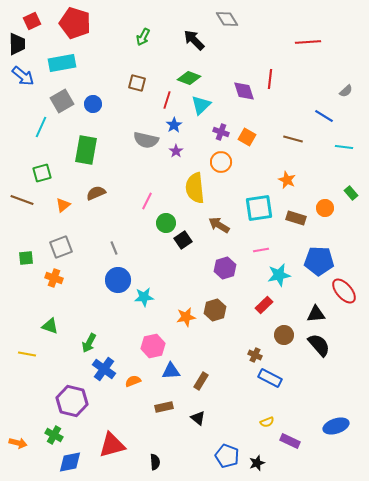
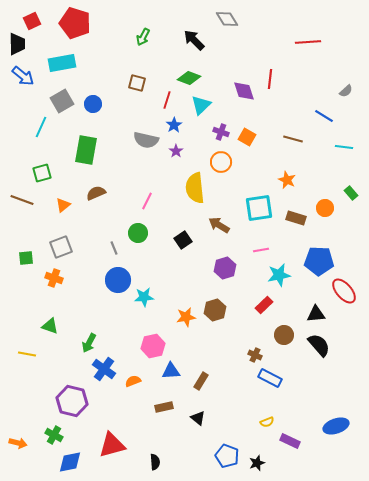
green circle at (166, 223): moved 28 px left, 10 px down
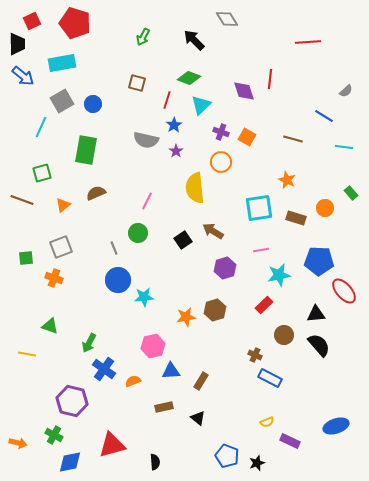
brown arrow at (219, 225): moved 6 px left, 6 px down
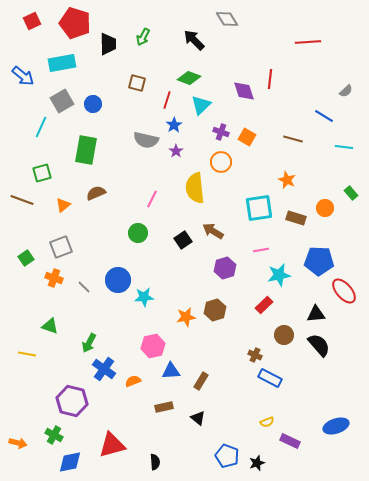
black trapezoid at (17, 44): moved 91 px right
pink line at (147, 201): moved 5 px right, 2 px up
gray line at (114, 248): moved 30 px left, 39 px down; rotated 24 degrees counterclockwise
green square at (26, 258): rotated 28 degrees counterclockwise
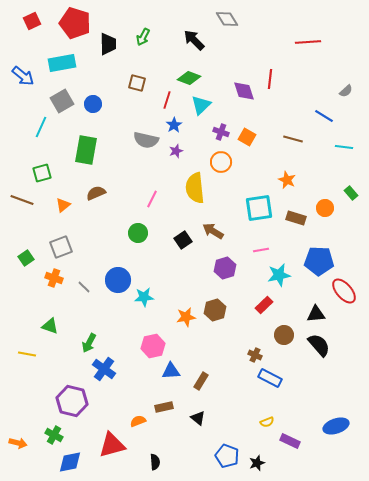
purple star at (176, 151): rotated 16 degrees clockwise
orange semicircle at (133, 381): moved 5 px right, 40 px down
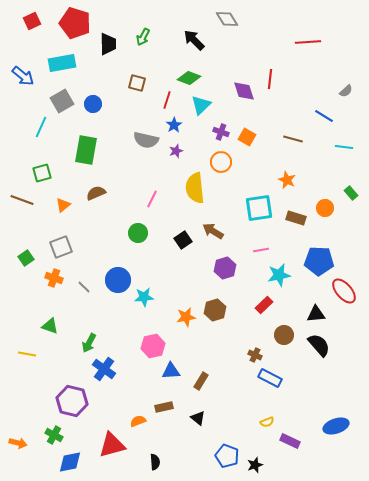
black star at (257, 463): moved 2 px left, 2 px down
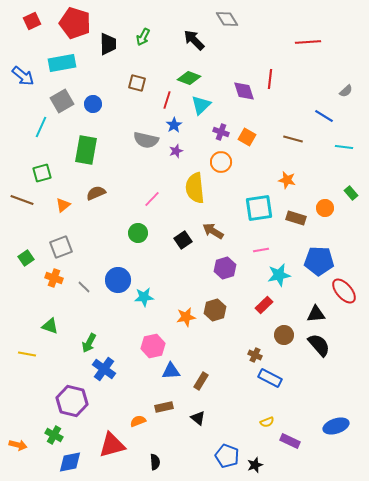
orange star at (287, 180): rotated 12 degrees counterclockwise
pink line at (152, 199): rotated 18 degrees clockwise
orange arrow at (18, 443): moved 2 px down
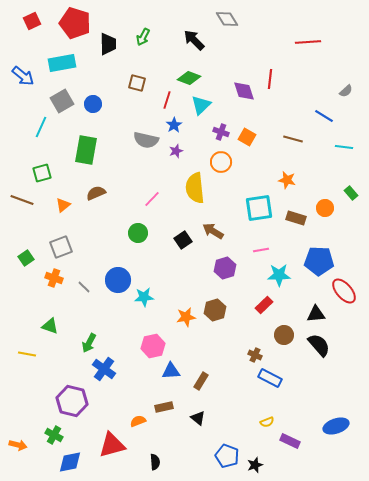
cyan star at (279, 275): rotated 10 degrees clockwise
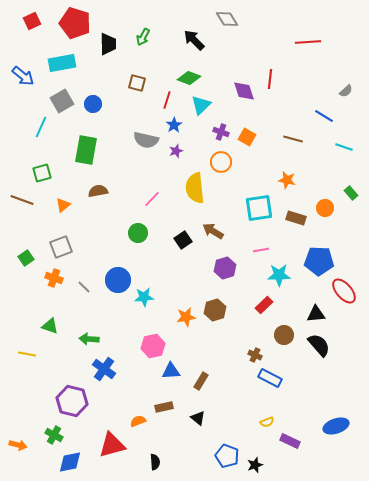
cyan line at (344, 147): rotated 12 degrees clockwise
brown semicircle at (96, 193): moved 2 px right, 2 px up; rotated 12 degrees clockwise
green arrow at (89, 343): moved 4 px up; rotated 66 degrees clockwise
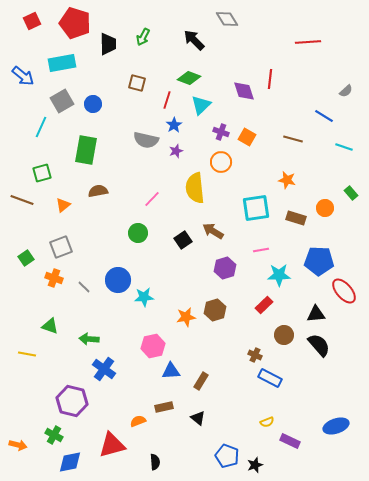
cyan square at (259, 208): moved 3 px left
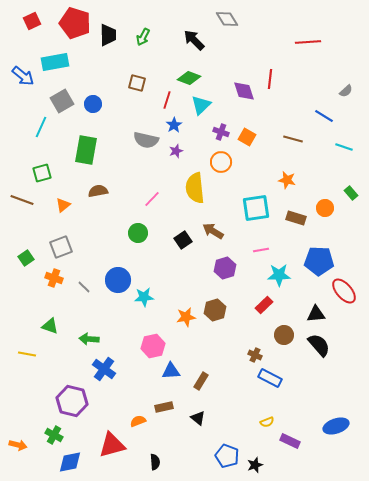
black trapezoid at (108, 44): moved 9 px up
cyan rectangle at (62, 63): moved 7 px left, 1 px up
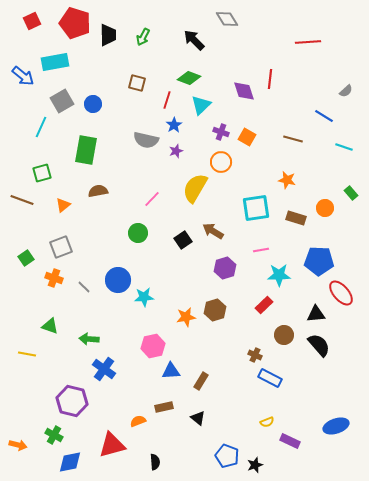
yellow semicircle at (195, 188): rotated 36 degrees clockwise
red ellipse at (344, 291): moved 3 px left, 2 px down
